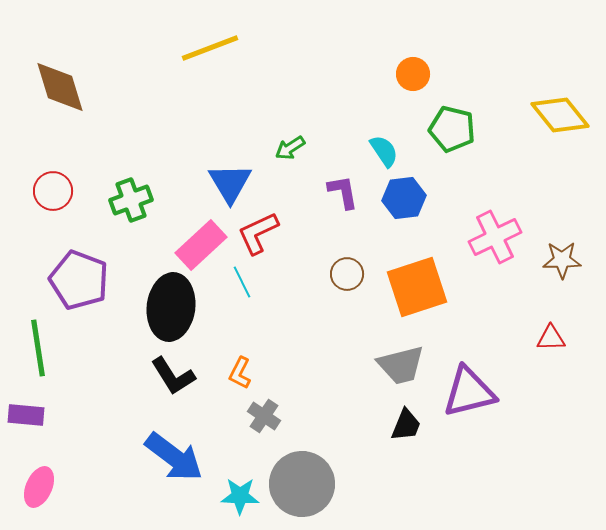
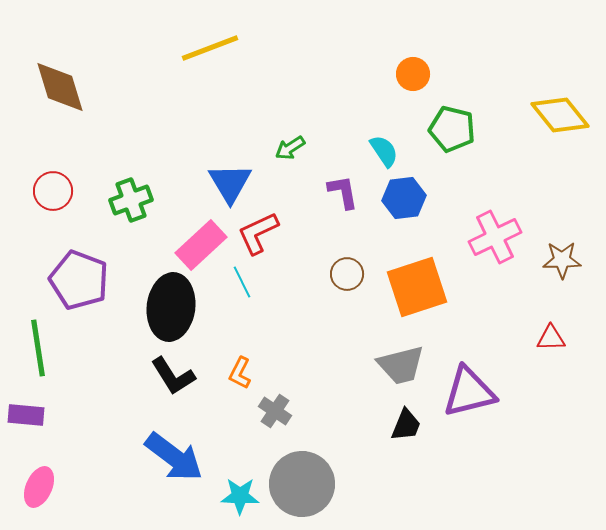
gray cross: moved 11 px right, 5 px up
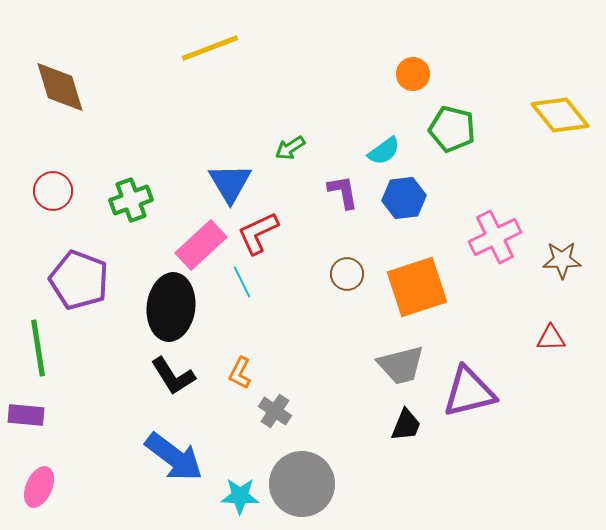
cyan semicircle: rotated 88 degrees clockwise
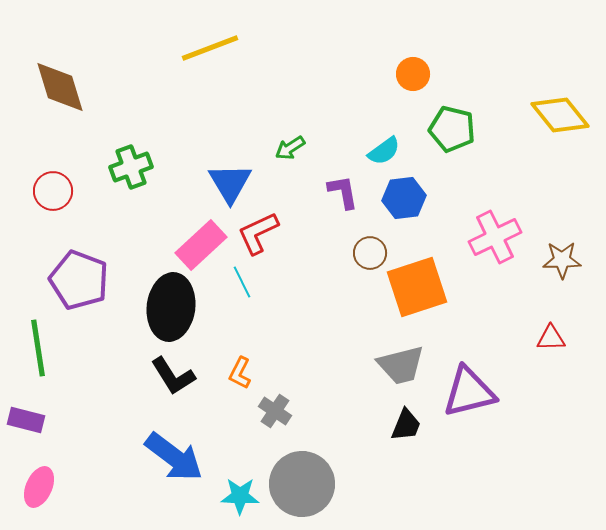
green cross: moved 33 px up
brown circle: moved 23 px right, 21 px up
purple rectangle: moved 5 px down; rotated 9 degrees clockwise
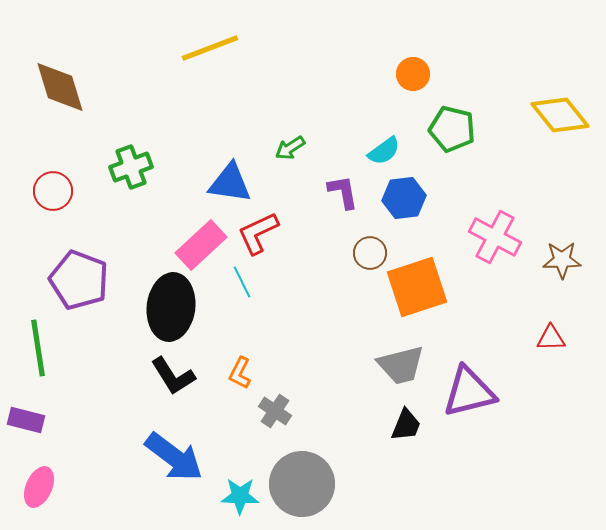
blue triangle: rotated 51 degrees counterclockwise
pink cross: rotated 36 degrees counterclockwise
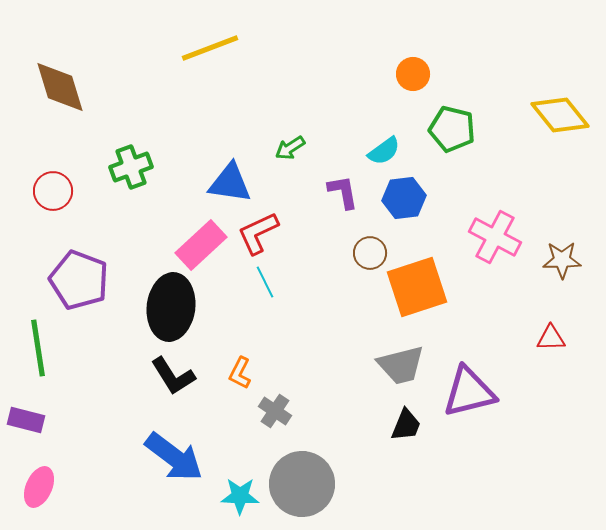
cyan line: moved 23 px right
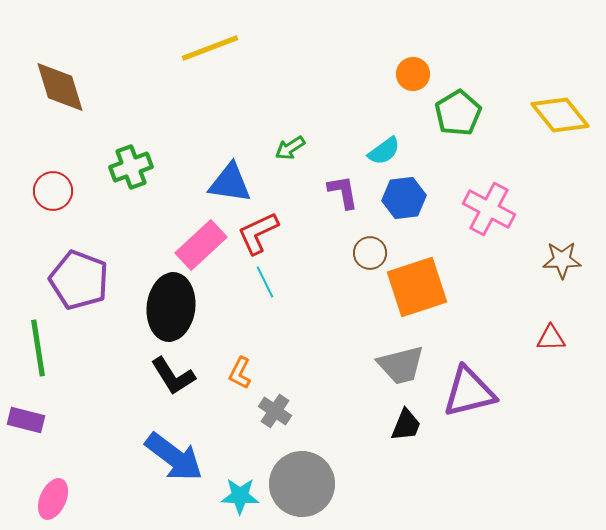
green pentagon: moved 6 px right, 16 px up; rotated 27 degrees clockwise
pink cross: moved 6 px left, 28 px up
pink ellipse: moved 14 px right, 12 px down
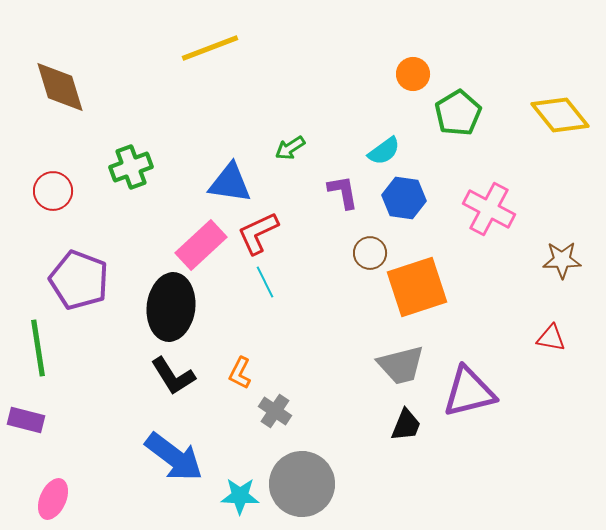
blue hexagon: rotated 15 degrees clockwise
red triangle: rotated 12 degrees clockwise
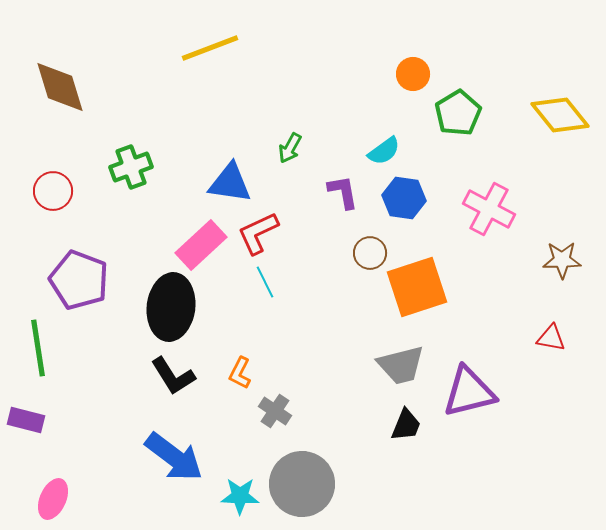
green arrow: rotated 28 degrees counterclockwise
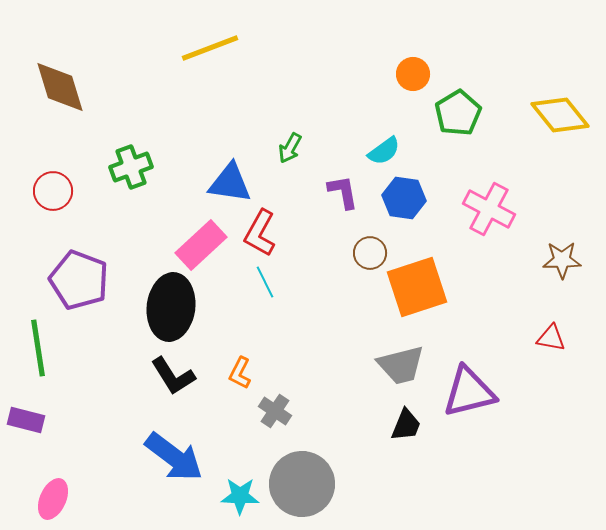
red L-shape: moved 2 px right; rotated 36 degrees counterclockwise
